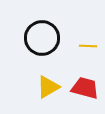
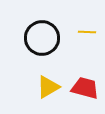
yellow line: moved 1 px left, 14 px up
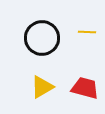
yellow triangle: moved 6 px left
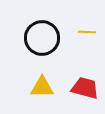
yellow triangle: rotated 30 degrees clockwise
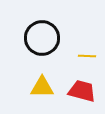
yellow line: moved 24 px down
red trapezoid: moved 3 px left, 3 px down
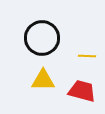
yellow triangle: moved 1 px right, 7 px up
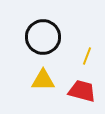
black circle: moved 1 px right, 1 px up
yellow line: rotated 72 degrees counterclockwise
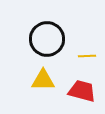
black circle: moved 4 px right, 2 px down
yellow line: rotated 66 degrees clockwise
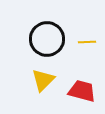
yellow line: moved 14 px up
yellow triangle: rotated 45 degrees counterclockwise
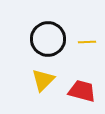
black circle: moved 1 px right
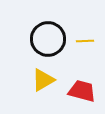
yellow line: moved 2 px left, 1 px up
yellow triangle: rotated 15 degrees clockwise
